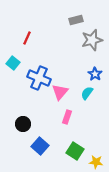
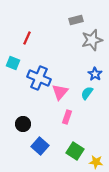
cyan square: rotated 16 degrees counterclockwise
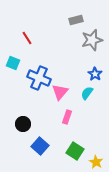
red line: rotated 56 degrees counterclockwise
yellow star: rotated 24 degrees clockwise
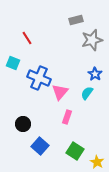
yellow star: moved 1 px right
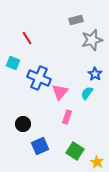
blue square: rotated 24 degrees clockwise
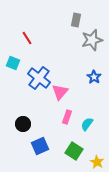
gray rectangle: rotated 64 degrees counterclockwise
blue star: moved 1 px left, 3 px down
blue cross: rotated 15 degrees clockwise
cyan semicircle: moved 31 px down
green square: moved 1 px left
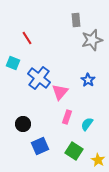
gray rectangle: rotated 16 degrees counterclockwise
blue star: moved 6 px left, 3 px down
yellow star: moved 1 px right, 2 px up
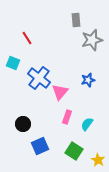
blue star: rotated 24 degrees clockwise
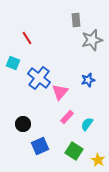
pink rectangle: rotated 24 degrees clockwise
